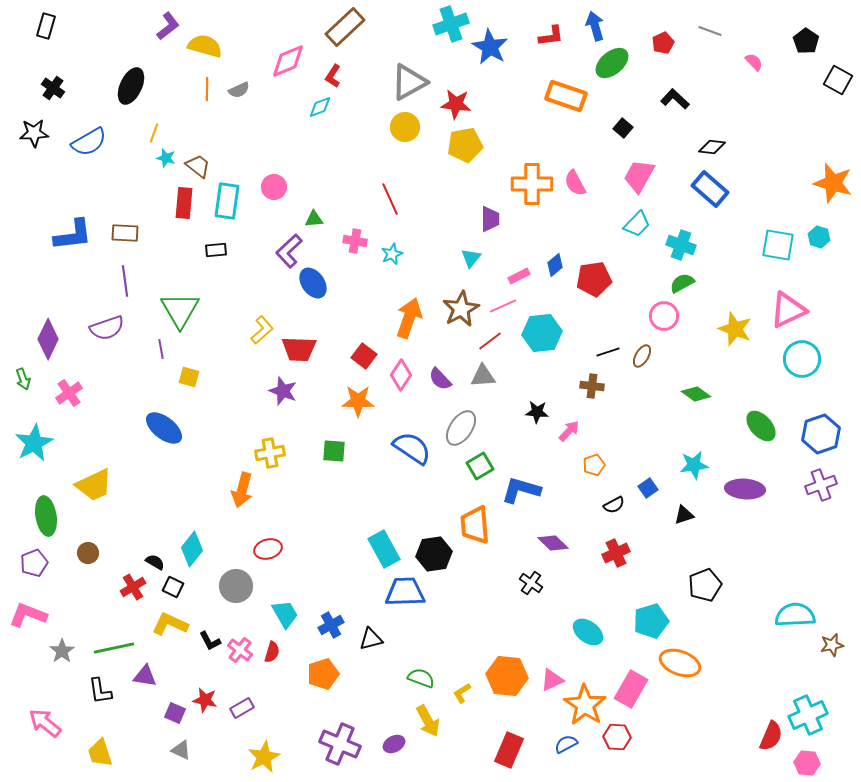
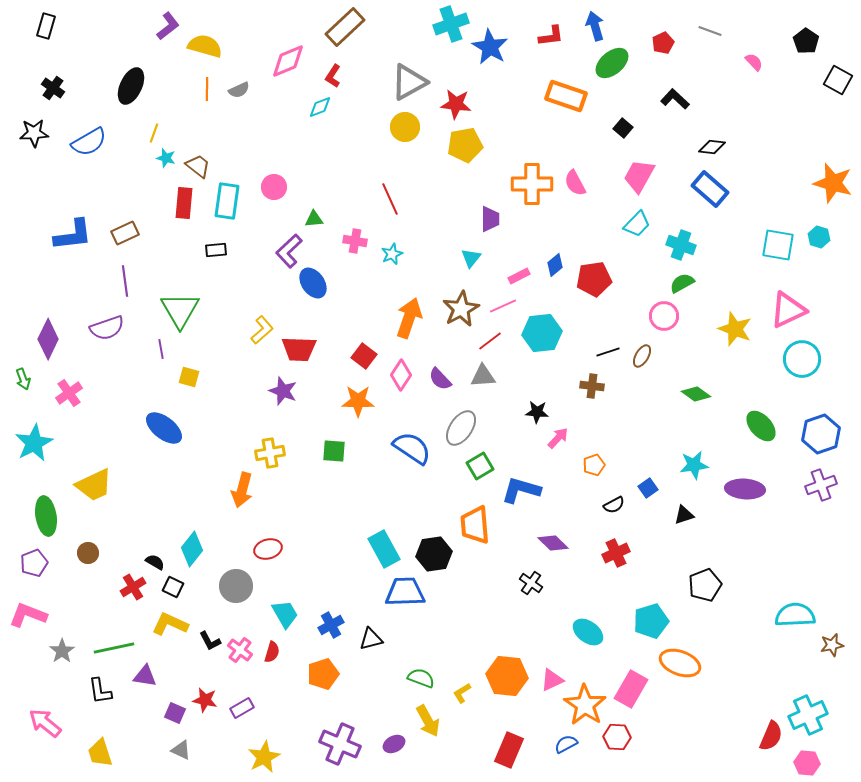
brown rectangle at (125, 233): rotated 28 degrees counterclockwise
pink arrow at (569, 431): moved 11 px left, 7 px down
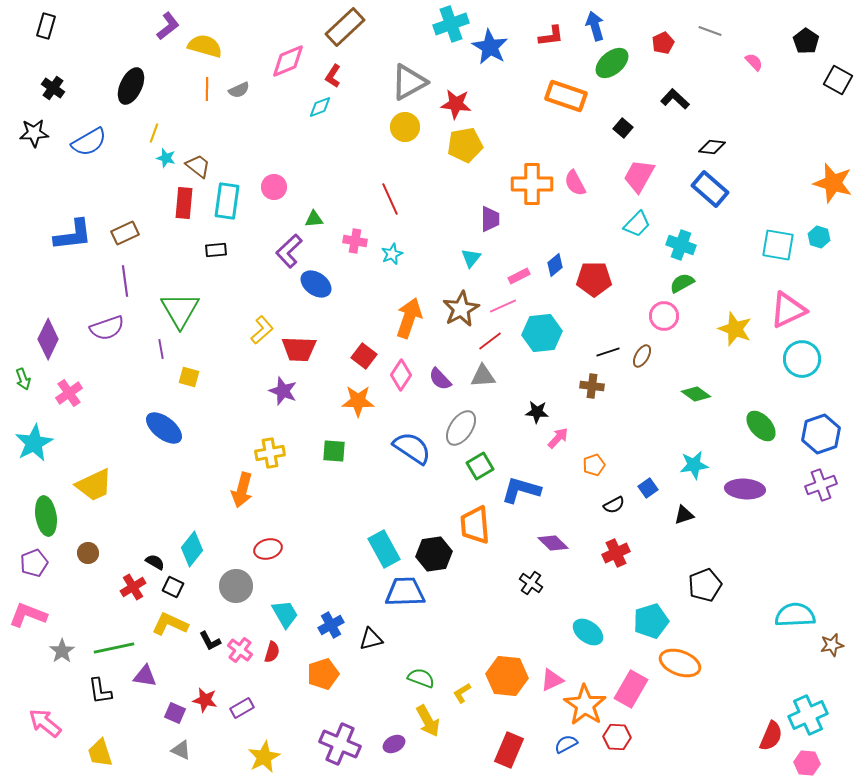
red pentagon at (594, 279): rotated 8 degrees clockwise
blue ellipse at (313, 283): moved 3 px right, 1 px down; rotated 20 degrees counterclockwise
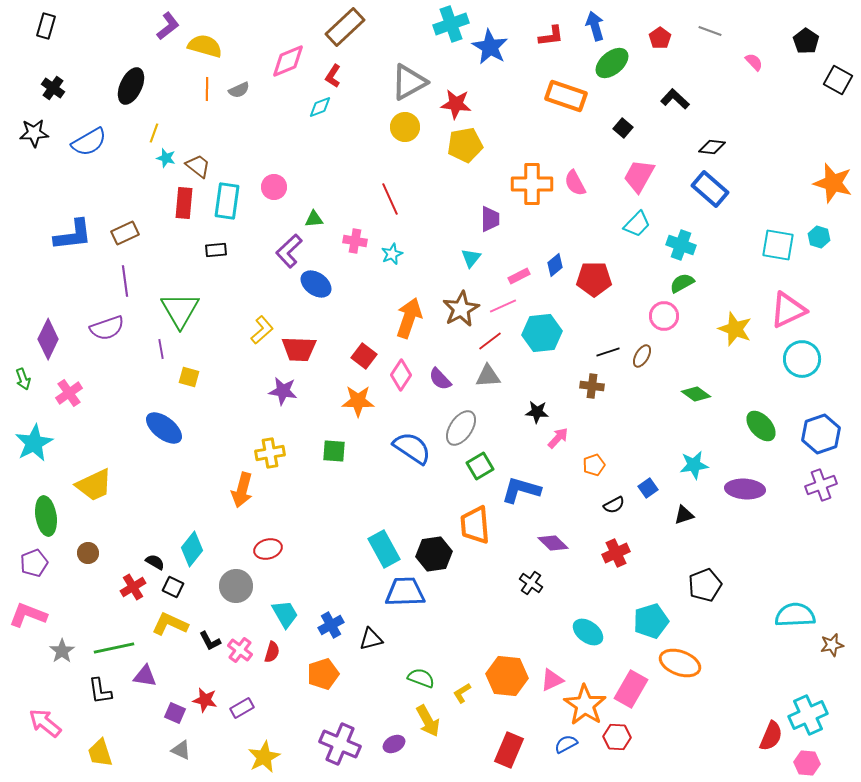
red pentagon at (663, 43): moved 3 px left, 5 px up; rotated 10 degrees counterclockwise
gray triangle at (483, 376): moved 5 px right
purple star at (283, 391): rotated 12 degrees counterclockwise
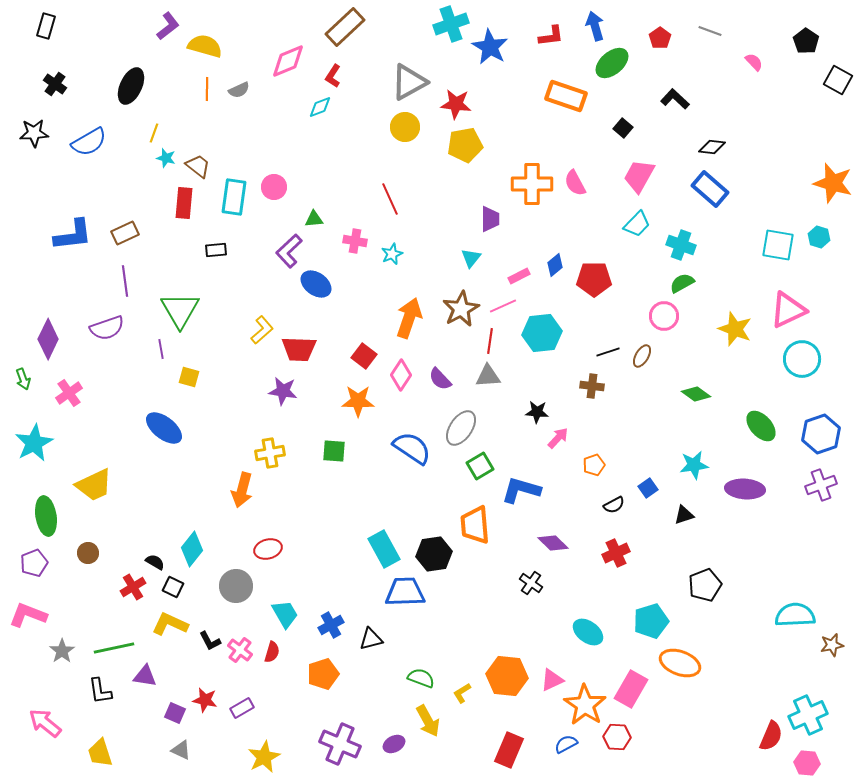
black cross at (53, 88): moved 2 px right, 4 px up
cyan rectangle at (227, 201): moved 7 px right, 4 px up
red line at (490, 341): rotated 45 degrees counterclockwise
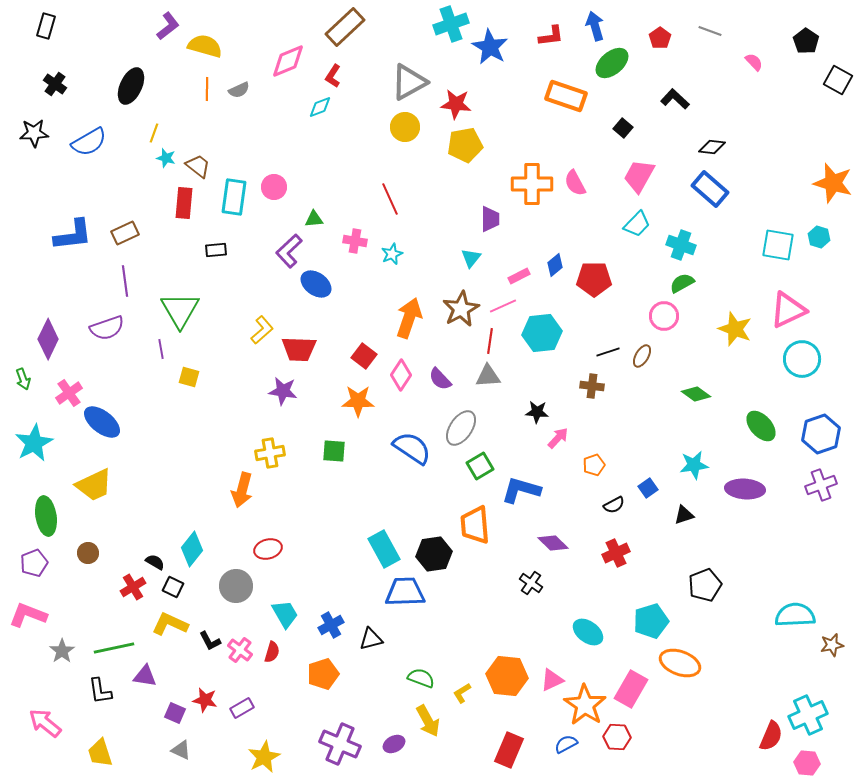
blue ellipse at (164, 428): moved 62 px left, 6 px up
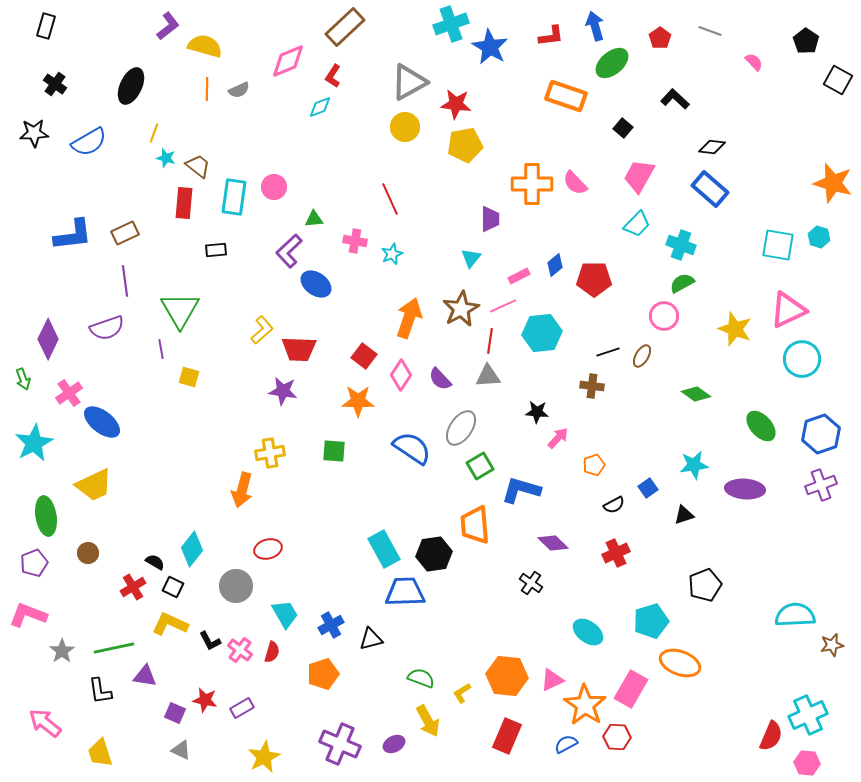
pink semicircle at (575, 183): rotated 16 degrees counterclockwise
red rectangle at (509, 750): moved 2 px left, 14 px up
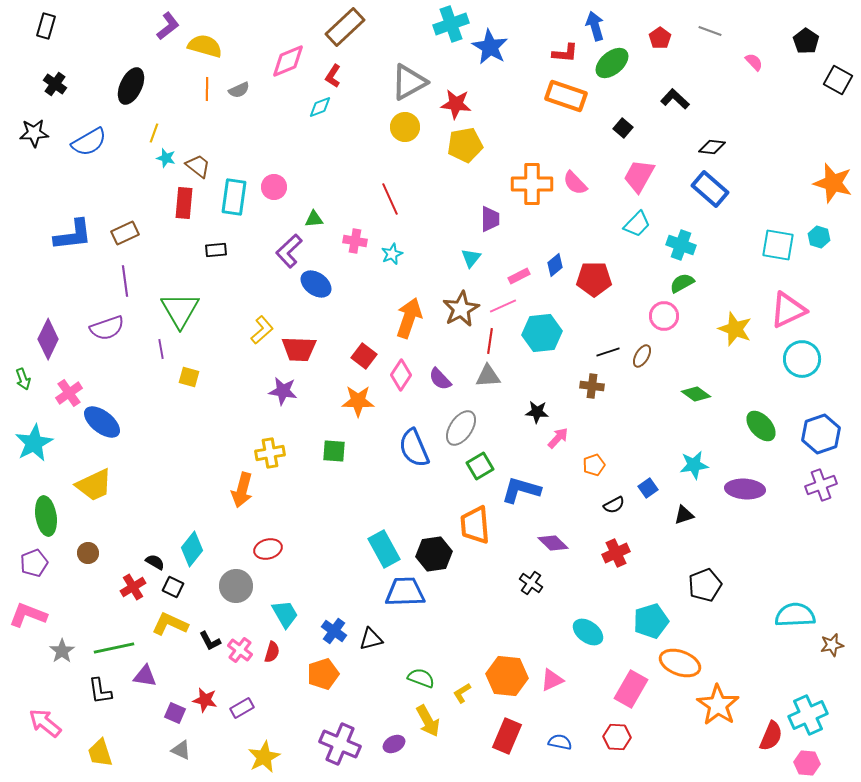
red L-shape at (551, 36): moved 14 px right, 17 px down; rotated 12 degrees clockwise
blue semicircle at (412, 448): moved 2 px right; rotated 147 degrees counterclockwise
blue cross at (331, 625): moved 3 px right, 6 px down; rotated 25 degrees counterclockwise
orange star at (585, 705): moved 133 px right
blue semicircle at (566, 744): moved 6 px left, 2 px up; rotated 40 degrees clockwise
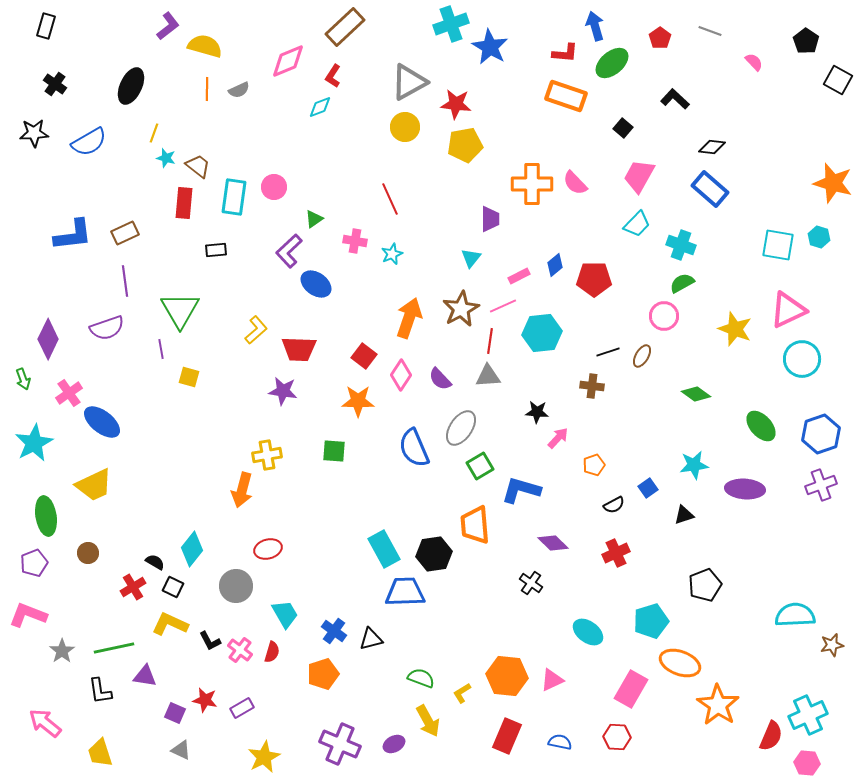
green triangle at (314, 219): rotated 30 degrees counterclockwise
yellow L-shape at (262, 330): moved 6 px left
yellow cross at (270, 453): moved 3 px left, 2 px down
